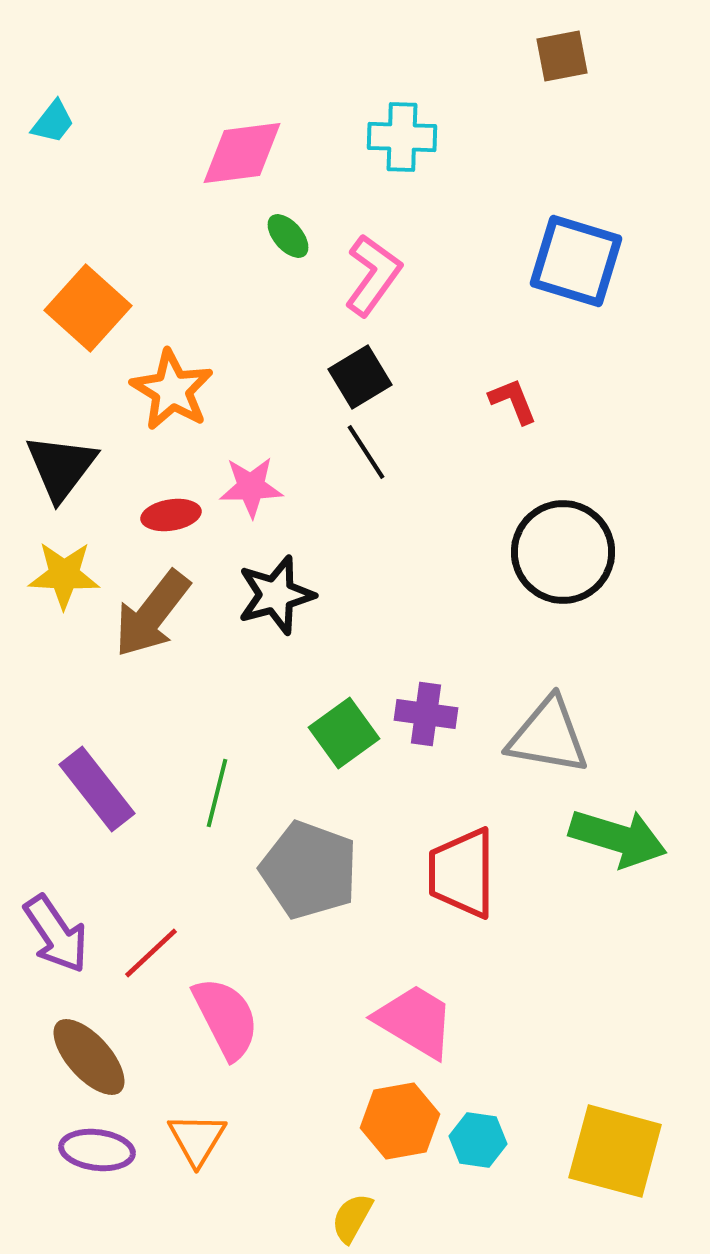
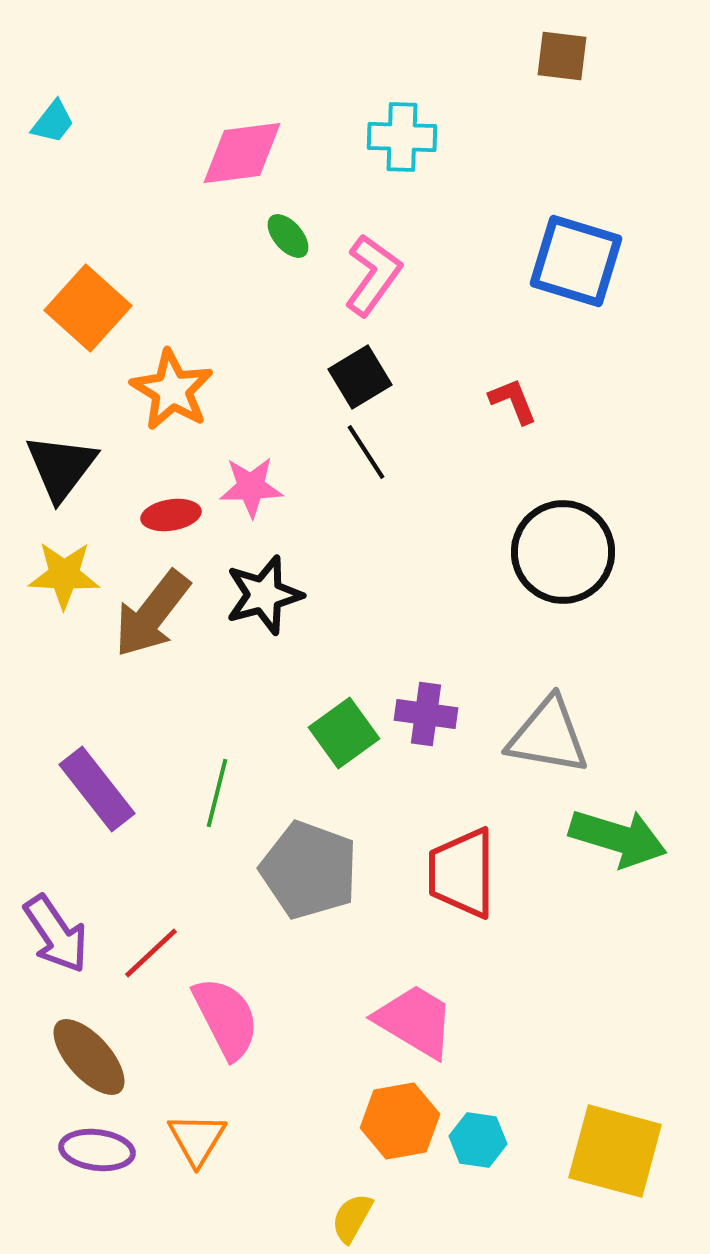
brown square: rotated 18 degrees clockwise
black star: moved 12 px left
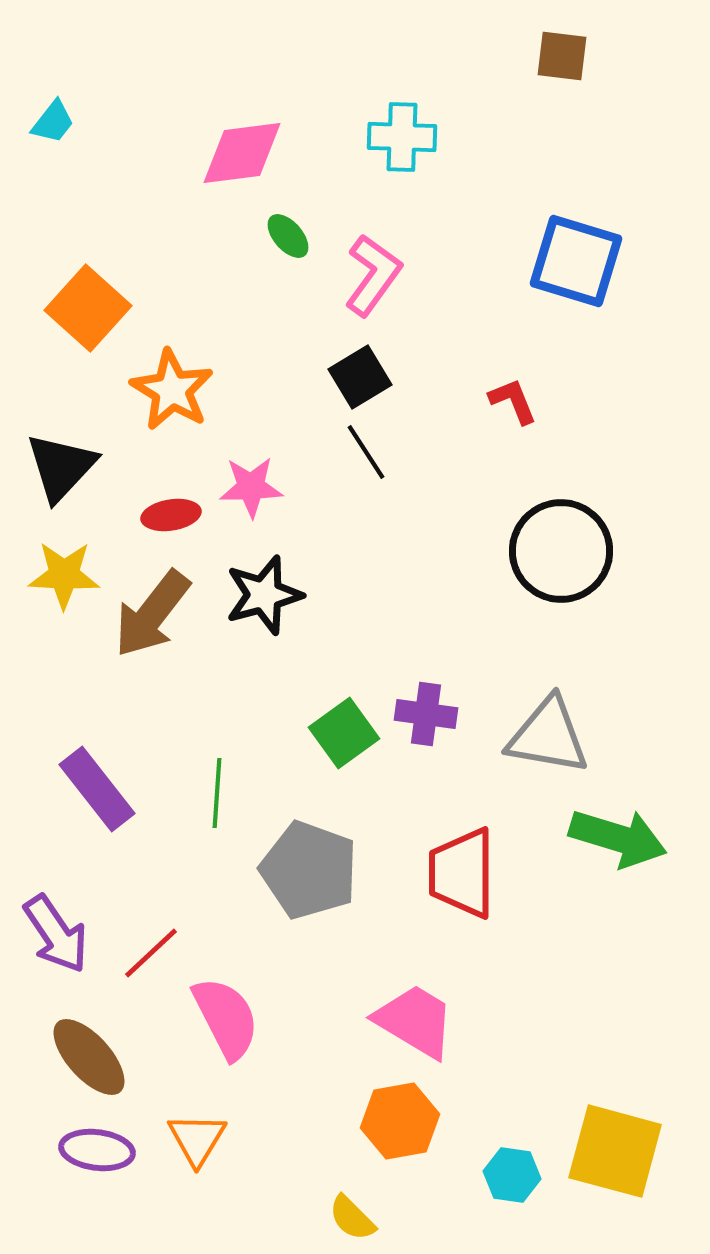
black triangle: rotated 6 degrees clockwise
black circle: moved 2 px left, 1 px up
green line: rotated 10 degrees counterclockwise
cyan hexagon: moved 34 px right, 35 px down
yellow semicircle: rotated 74 degrees counterclockwise
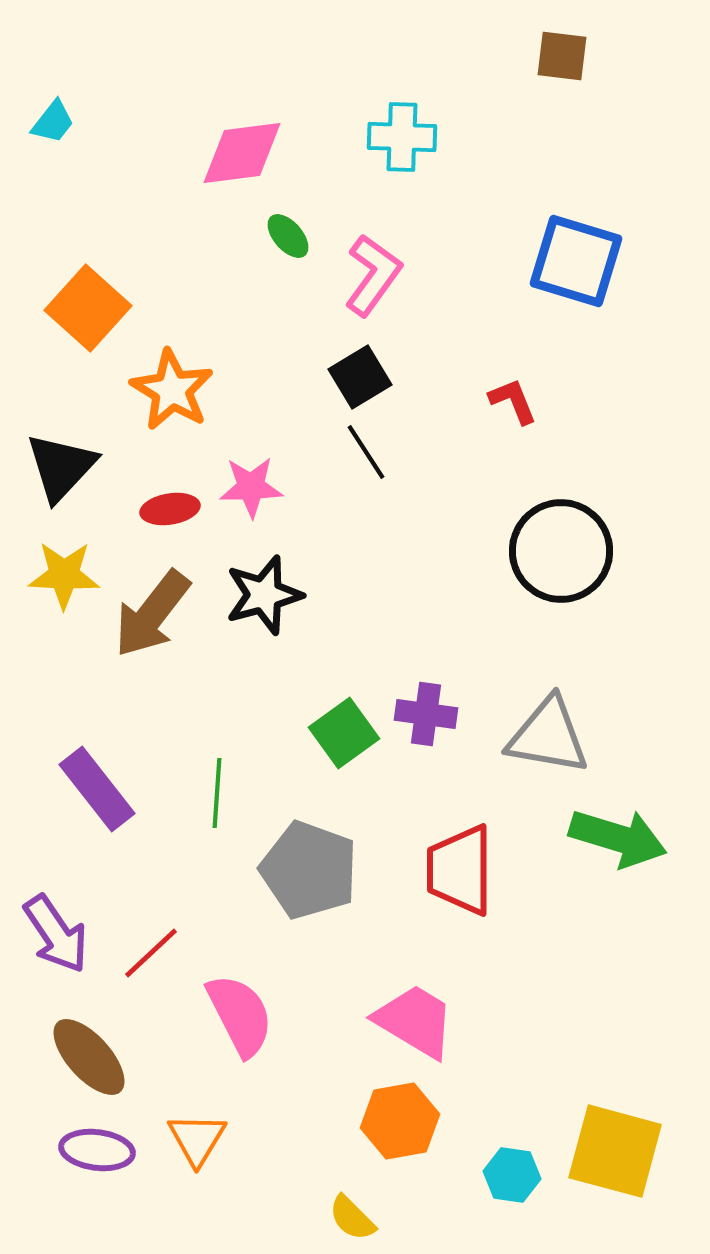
red ellipse: moved 1 px left, 6 px up
red trapezoid: moved 2 px left, 3 px up
pink semicircle: moved 14 px right, 3 px up
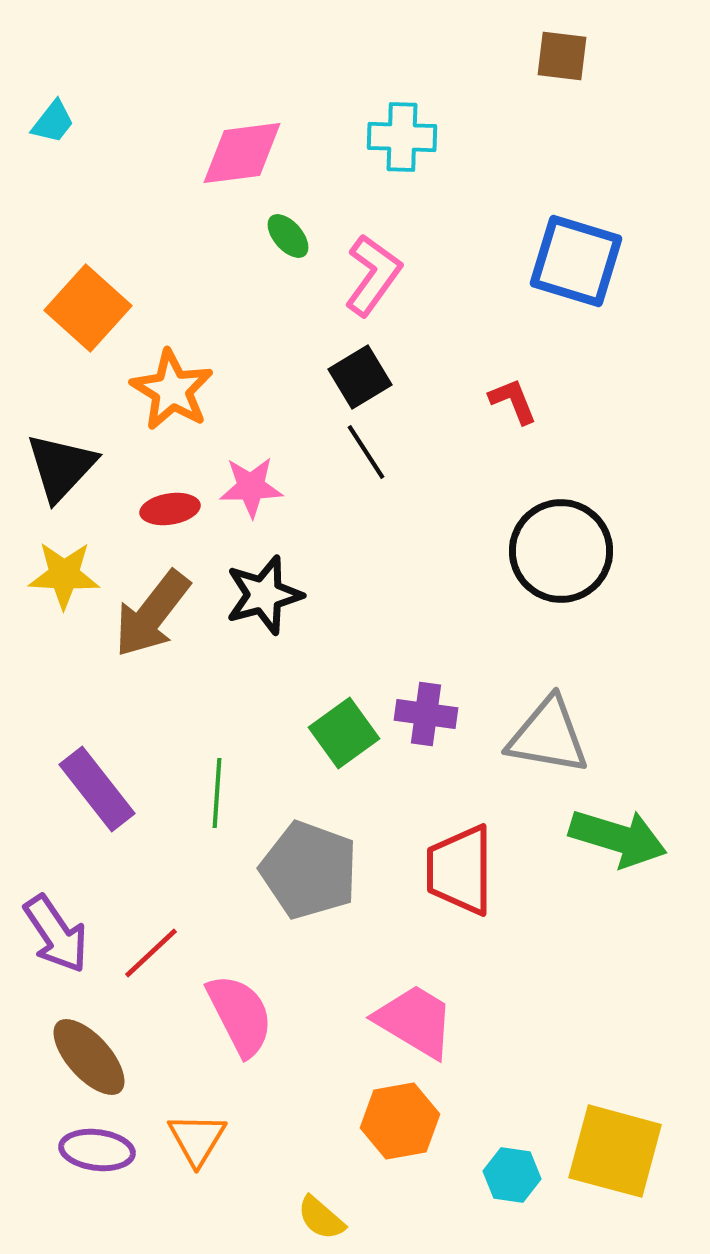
yellow semicircle: moved 31 px left; rotated 4 degrees counterclockwise
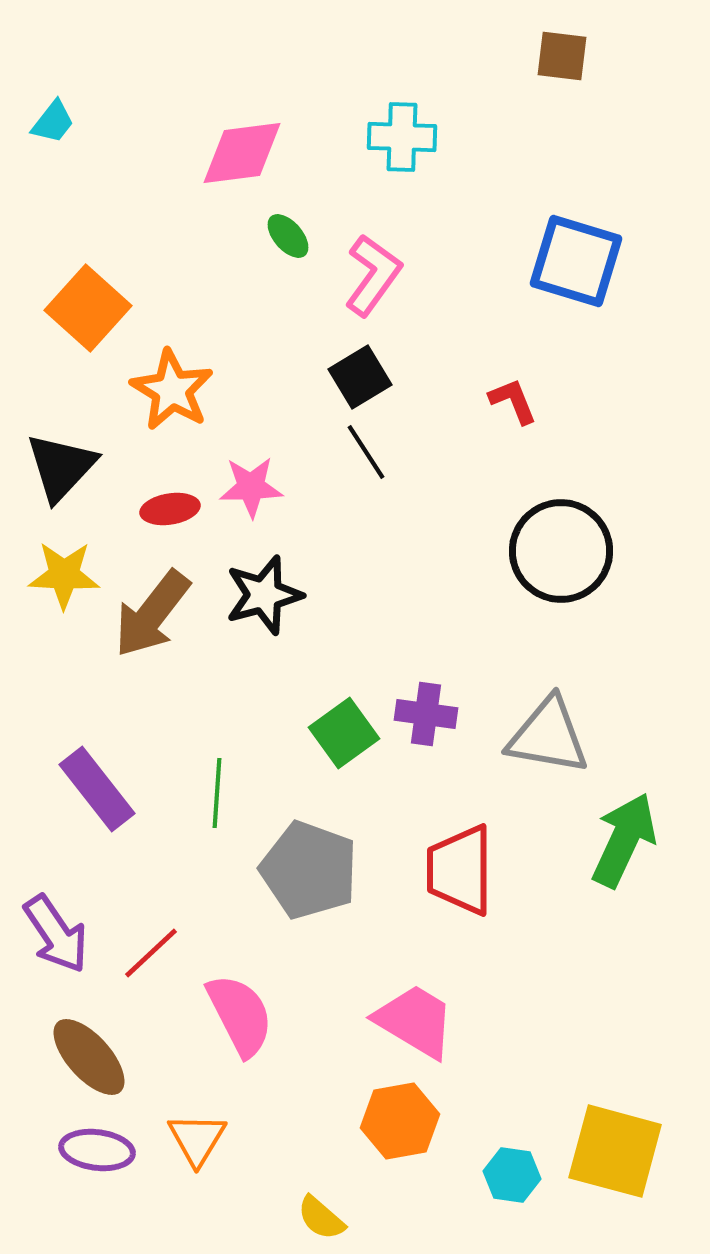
green arrow: moved 6 px right, 2 px down; rotated 82 degrees counterclockwise
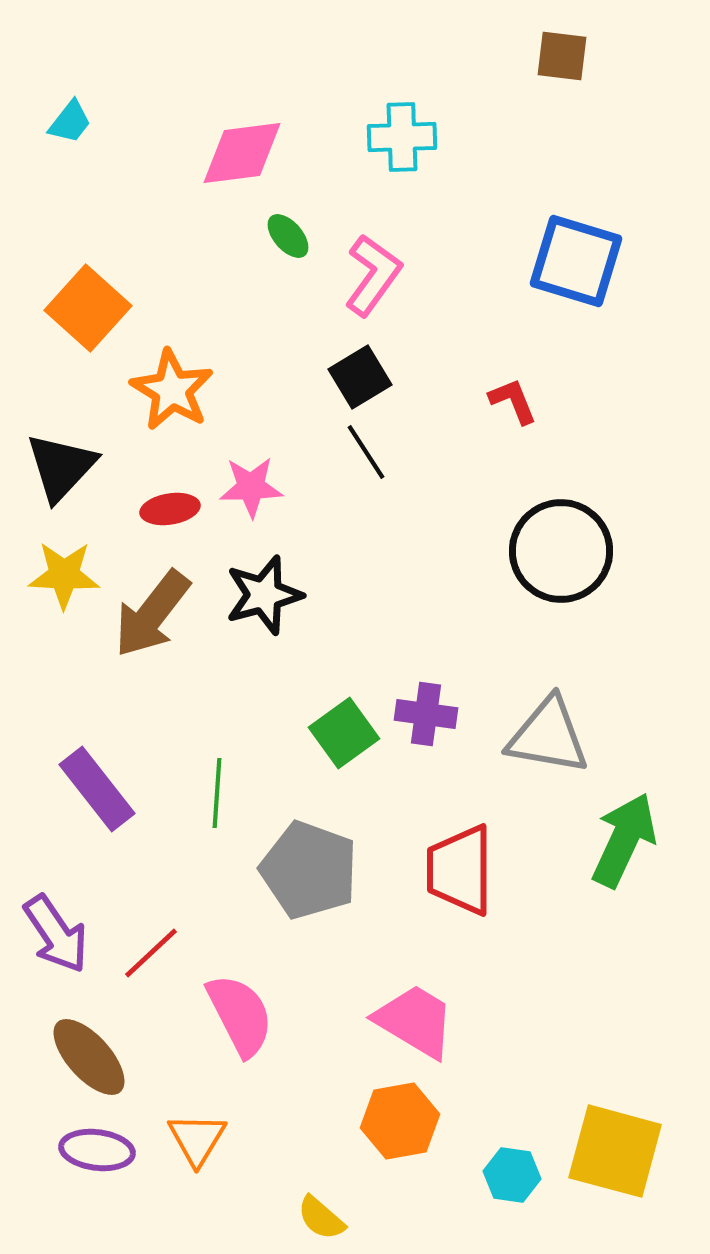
cyan trapezoid: moved 17 px right
cyan cross: rotated 4 degrees counterclockwise
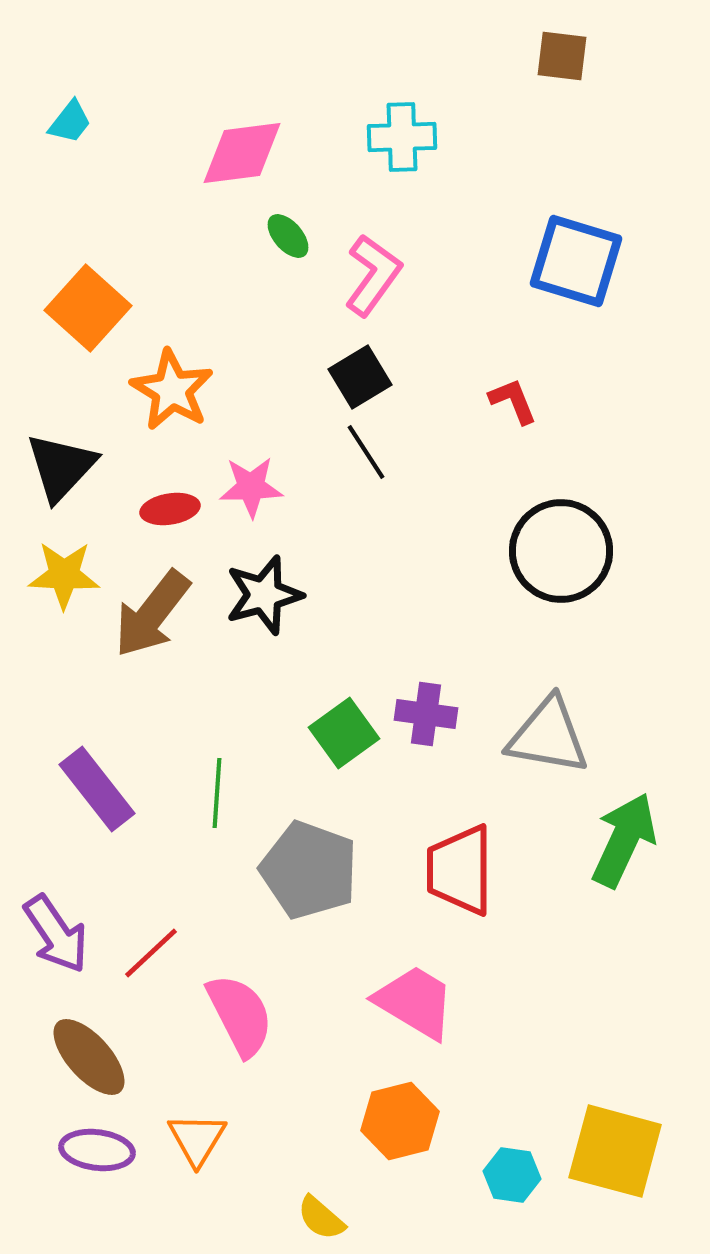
pink trapezoid: moved 19 px up
orange hexagon: rotated 4 degrees counterclockwise
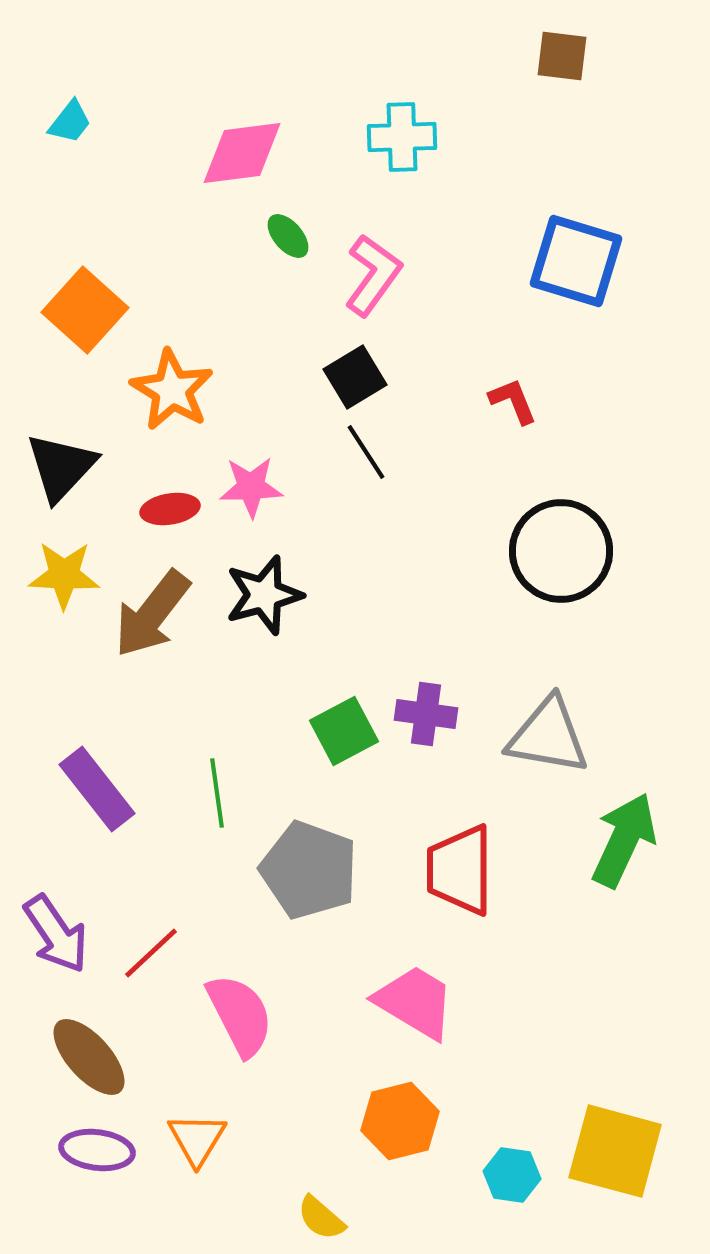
orange square: moved 3 px left, 2 px down
black square: moved 5 px left
green square: moved 2 px up; rotated 8 degrees clockwise
green line: rotated 12 degrees counterclockwise
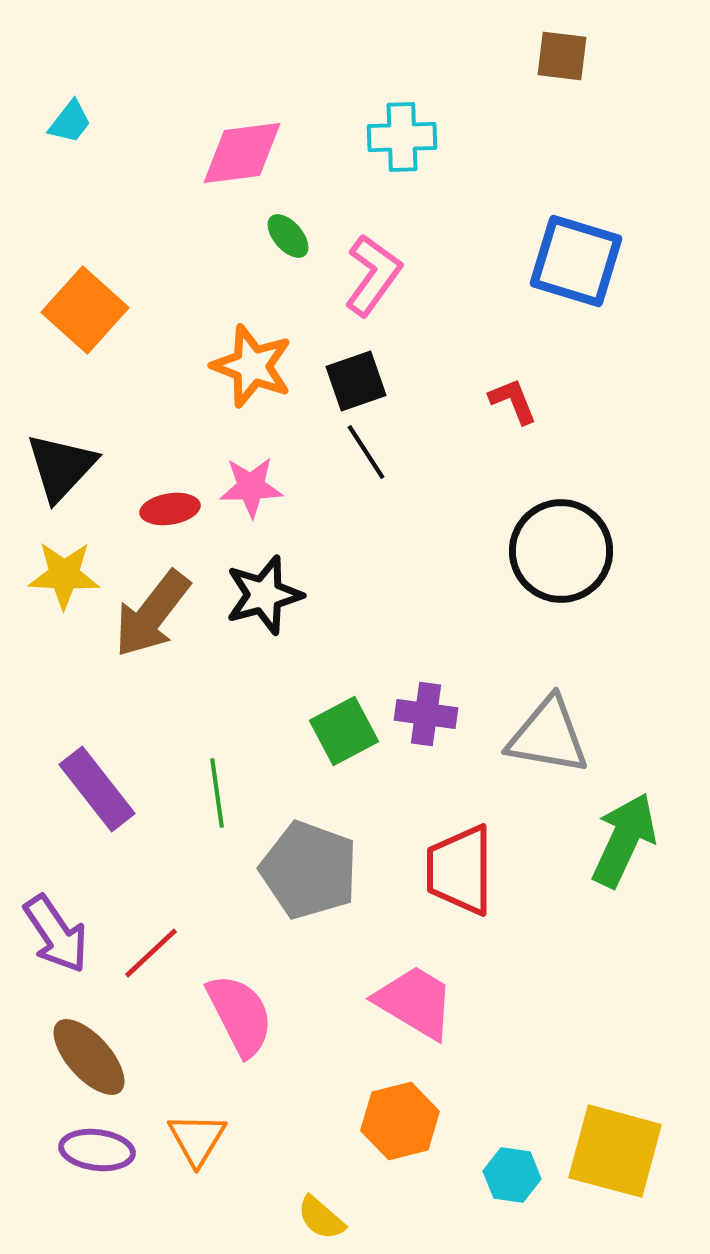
black square: moved 1 px right, 4 px down; rotated 12 degrees clockwise
orange star: moved 80 px right, 24 px up; rotated 10 degrees counterclockwise
